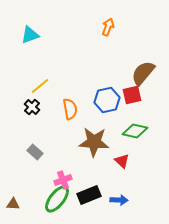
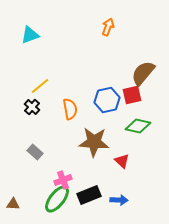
green diamond: moved 3 px right, 5 px up
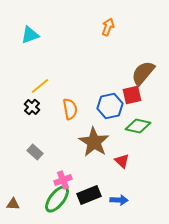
blue hexagon: moved 3 px right, 6 px down
brown star: rotated 28 degrees clockwise
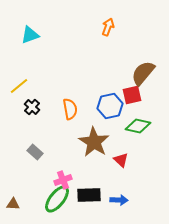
yellow line: moved 21 px left
red triangle: moved 1 px left, 1 px up
black rectangle: rotated 20 degrees clockwise
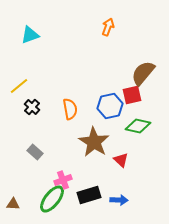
black rectangle: rotated 15 degrees counterclockwise
green ellipse: moved 5 px left
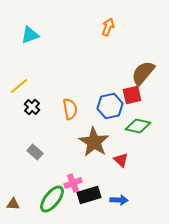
pink cross: moved 10 px right, 3 px down
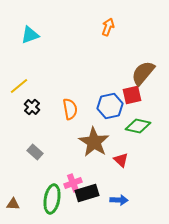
black rectangle: moved 2 px left, 2 px up
green ellipse: rotated 28 degrees counterclockwise
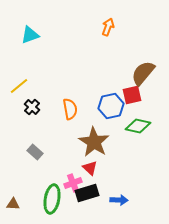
blue hexagon: moved 1 px right
red triangle: moved 31 px left, 8 px down
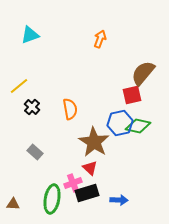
orange arrow: moved 8 px left, 12 px down
blue hexagon: moved 9 px right, 17 px down
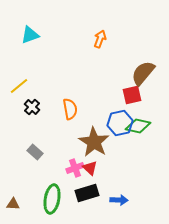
pink cross: moved 2 px right, 15 px up
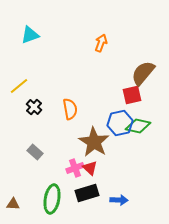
orange arrow: moved 1 px right, 4 px down
black cross: moved 2 px right
